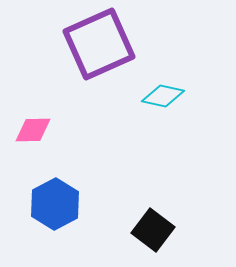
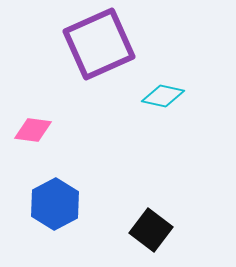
pink diamond: rotated 9 degrees clockwise
black square: moved 2 px left
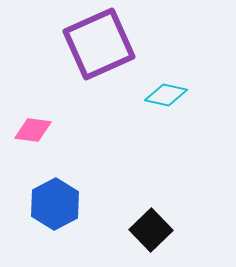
cyan diamond: moved 3 px right, 1 px up
black square: rotated 9 degrees clockwise
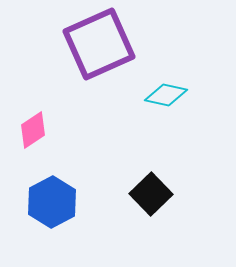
pink diamond: rotated 42 degrees counterclockwise
blue hexagon: moved 3 px left, 2 px up
black square: moved 36 px up
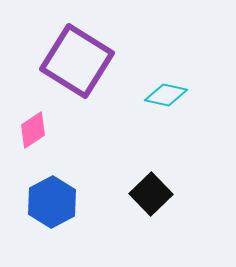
purple square: moved 22 px left, 17 px down; rotated 34 degrees counterclockwise
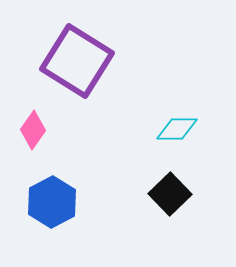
cyan diamond: moved 11 px right, 34 px down; rotated 12 degrees counterclockwise
pink diamond: rotated 21 degrees counterclockwise
black square: moved 19 px right
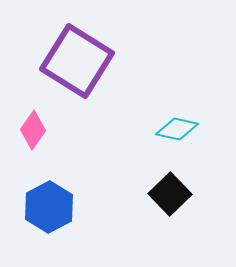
cyan diamond: rotated 12 degrees clockwise
blue hexagon: moved 3 px left, 5 px down
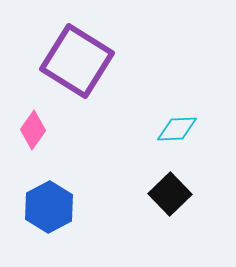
cyan diamond: rotated 15 degrees counterclockwise
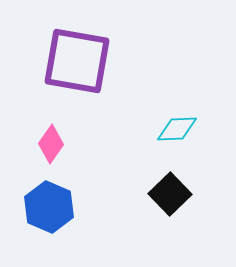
purple square: rotated 22 degrees counterclockwise
pink diamond: moved 18 px right, 14 px down
blue hexagon: rotated 9 degrees counterclockwise
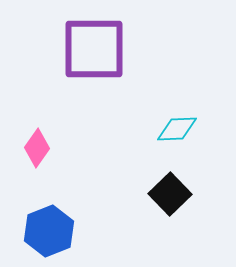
purple square: moved 17 px right, 12 px up; rotated 10 degrees counterclockwise
pink diamond: moved 14 px left, 4 px down
blue hexagon: moved 24 px down; rotated 15 degrees clockwise
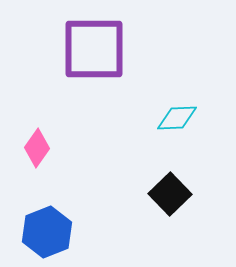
cyan diamond: moved 11 px up
blue hexagon: moved 2 px left, 1 px down
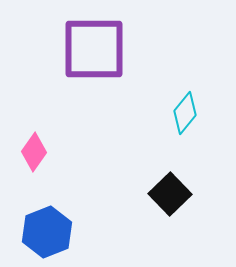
cyan diamond: moved 8 px right, 5 px up; rotated 48 degrees counterclockwise
pink diamond: moved 3 px left, 4 px down
